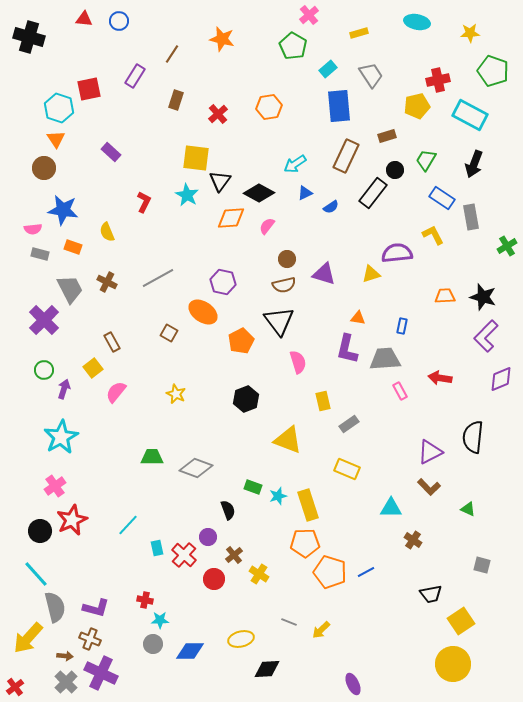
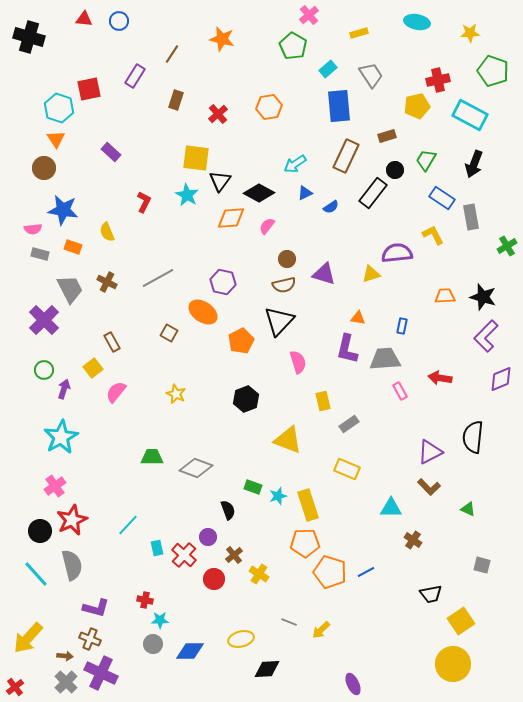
black triangle at (279, 321): rotated 20 degrees clockwise
gray semicircle at (55, 607): moved 17 px right, 42 px up
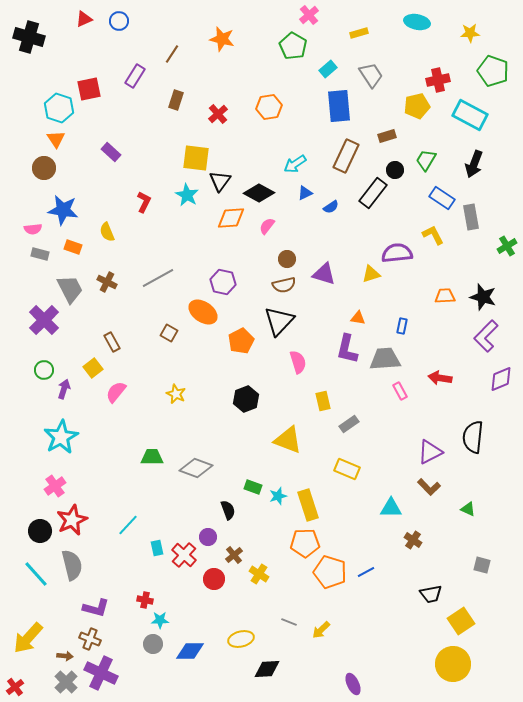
red triangle at (84, 19): rotated 30 degrees counterclockwise
